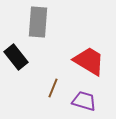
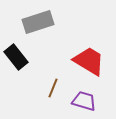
gray rectangle: rotated 68 degrees clockwise
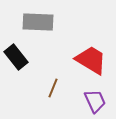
gray rectangle: rotated 20 degrees clockwise
red trapezoid: moved 2 px right, 1 px up
purple trapezoid: moved 11 px right; rotated 50 degrees clockwise
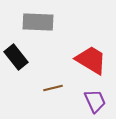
brown line: rotated 54 degrees clockwise
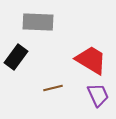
black rectangle: rotated 75 degrees clockwise
purple trapezoid: moved 3 px right, 6 px up
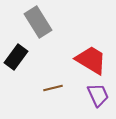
gray rectangle: rotated 56 degrees clockwise
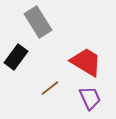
red trapezoid: moved 5 px left, 2 px down
brown line: moved 3 px left; rotated 24 degrees counterclockwise
purple trapezoid: moved 8 px left, 3 px down
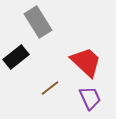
black rectangle: rotated 15 degrees clockwise
red trapezoid: rotated 12 degrees clockwise
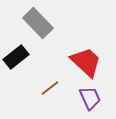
gray rectangle: moved 1 px down; rotated 12 degrees counterclockwise
